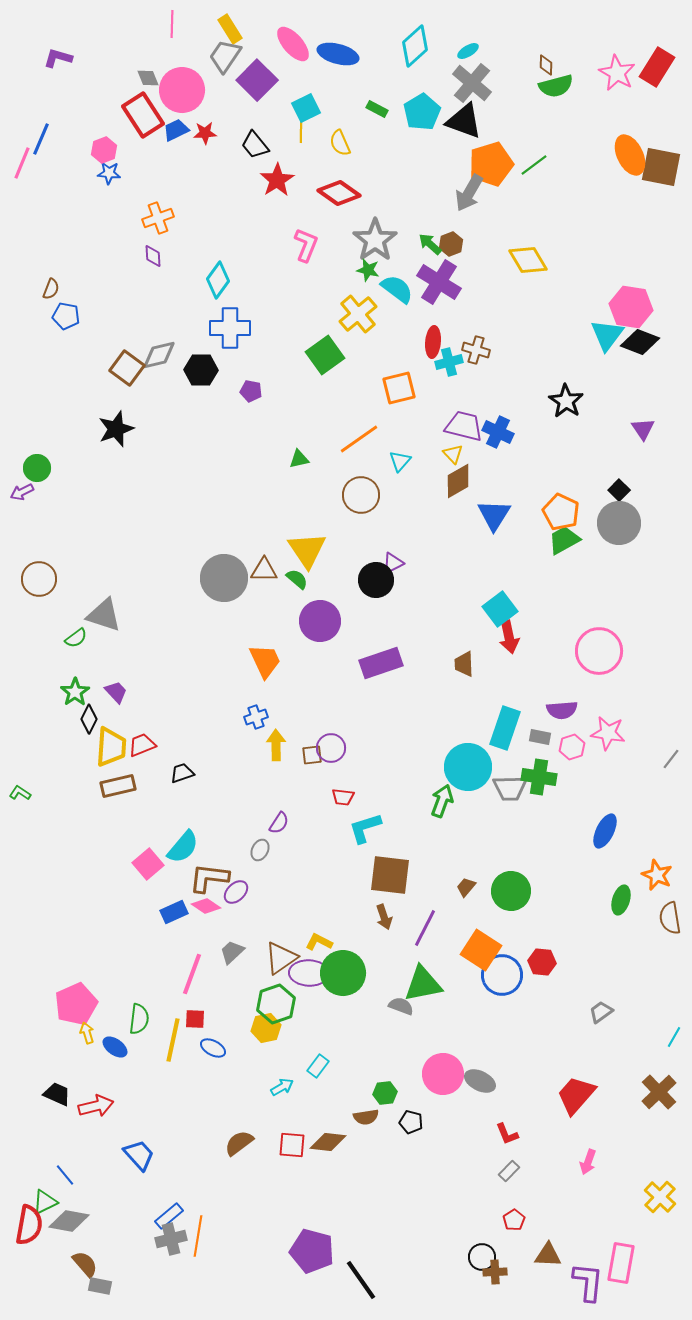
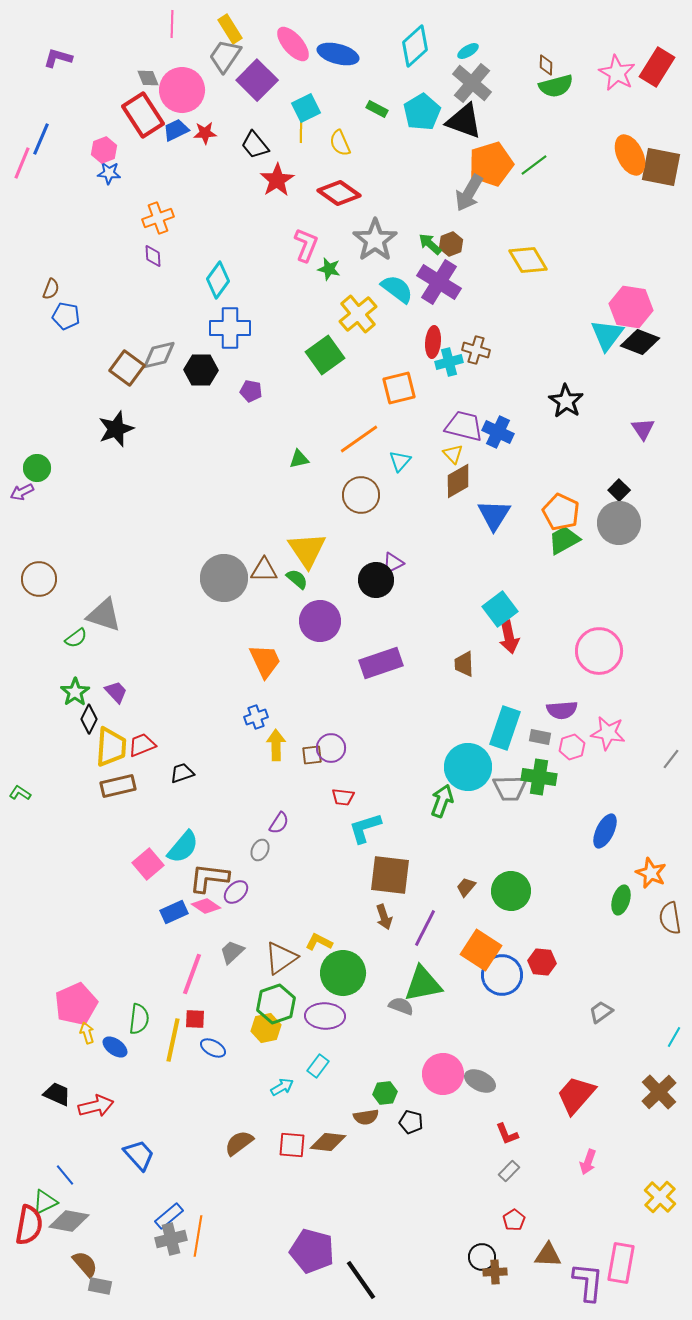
green star at (368, 270): moved 39 px left, 1 px up
orange star at (657, 875): moved 6 px left, 2 px up
purple ellipse at (309, 973): moved 16 px right, 43 px down
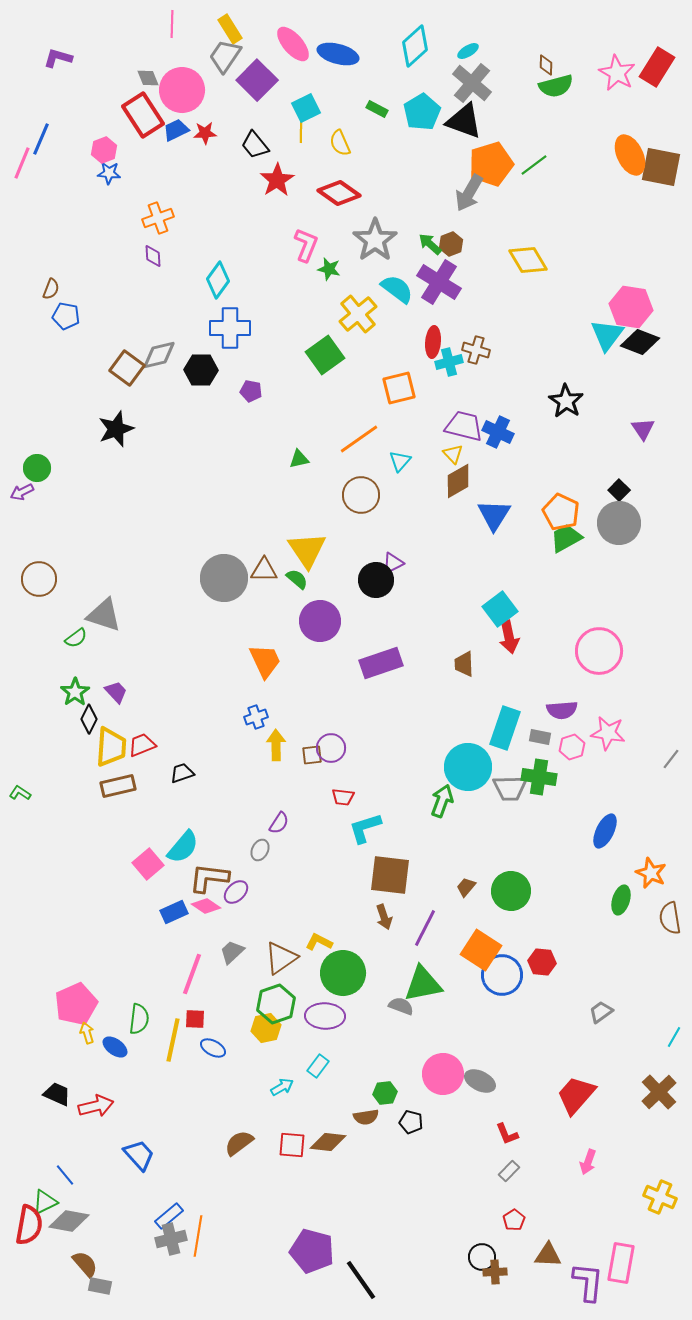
green trapezoid at (564, 540): moved 2 px right, 2 px up
yellow cross at (660, 1197): rotated 20 degrees counterclockwise
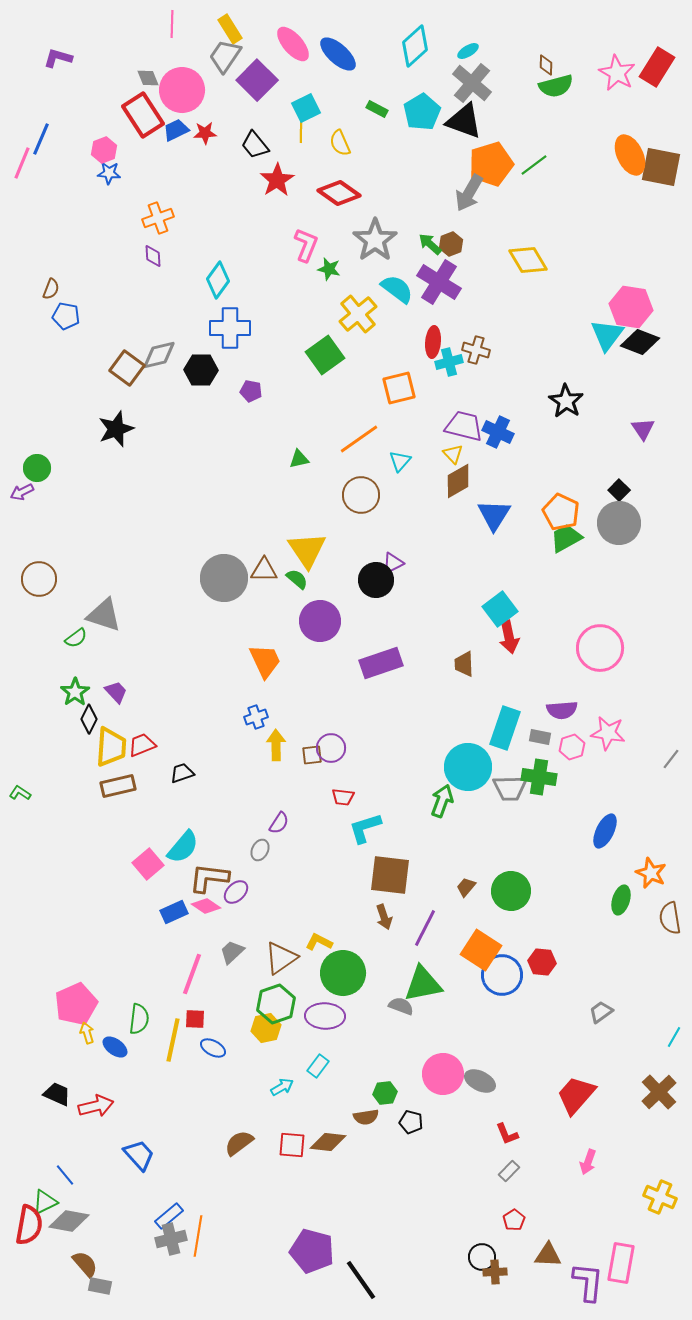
blue ellipse at (338, 54): rotated 27 degrees clockwise
pink circle at (599, 651): moved 1 px right, 3 px up
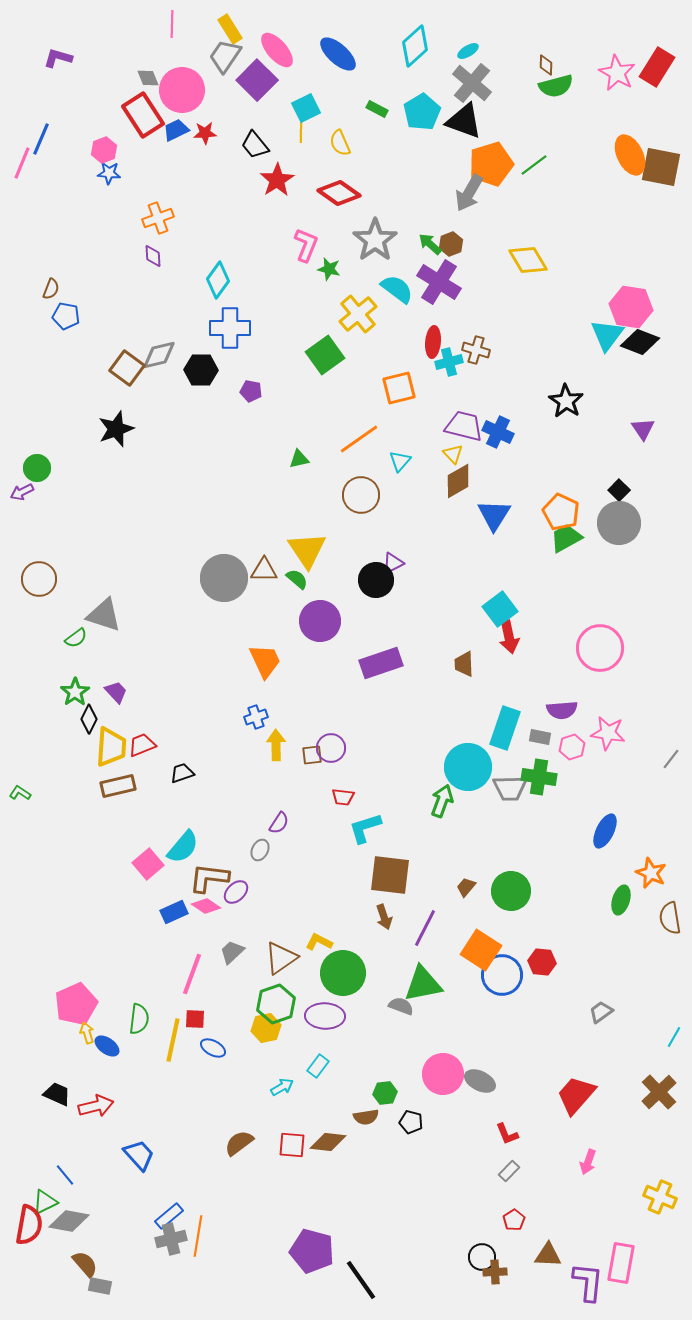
pink ellipse at (293, 44): moved 16 px left, 6 px down
blue ellipse at (115, 1047): moved 8 px left, 1 px up
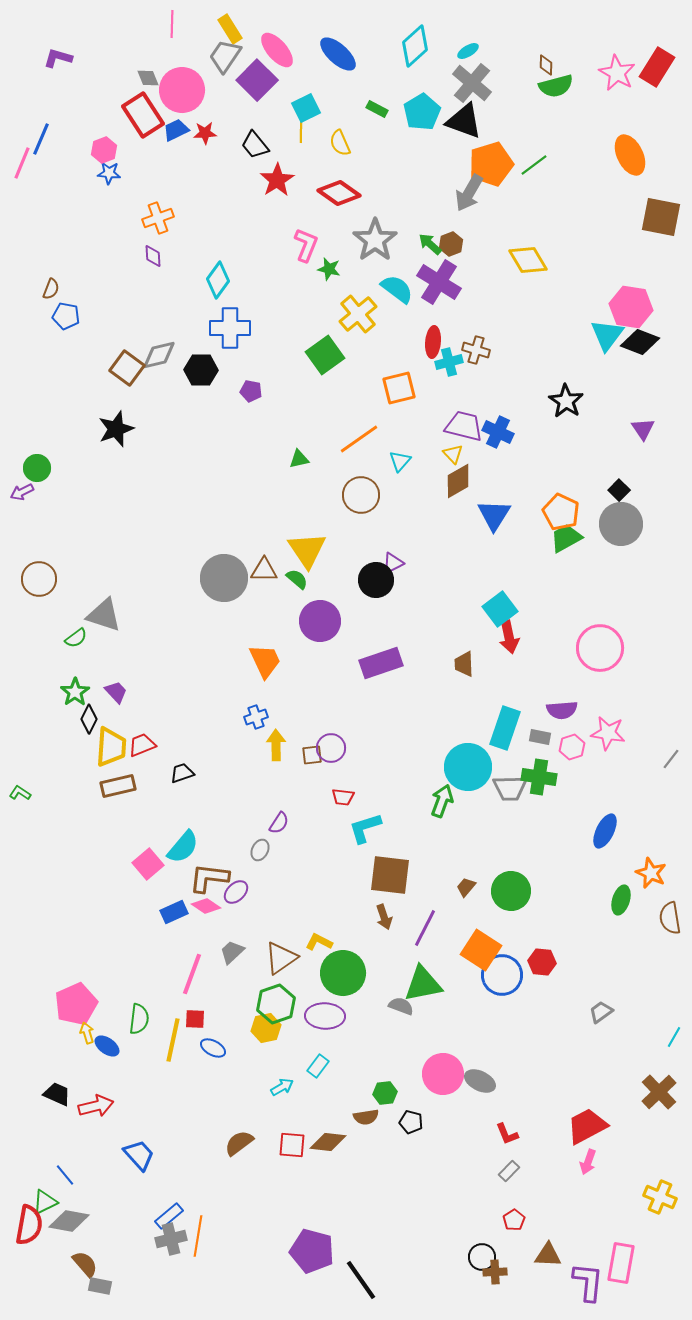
brown square at (661, 167): moved 50 px down
gray circle at (619, 523): moved 2 px right, 1 px down
red trapezoid at (576, 1095): moved 11 px right, 31 px down; rotated 21 degrees clockwise
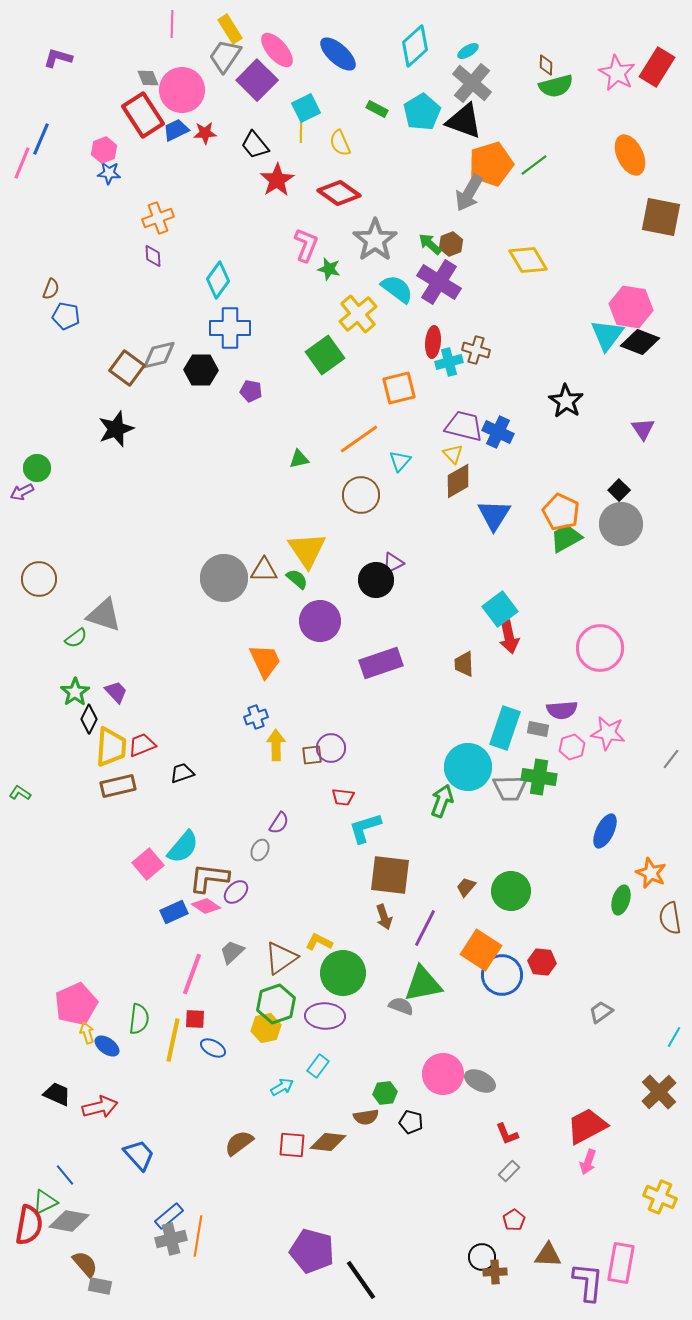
gray rectangle at (540, 737): moved 2 px left, 8 px up
red arrow at (96, 1106): moved 4 px right, 1 px down
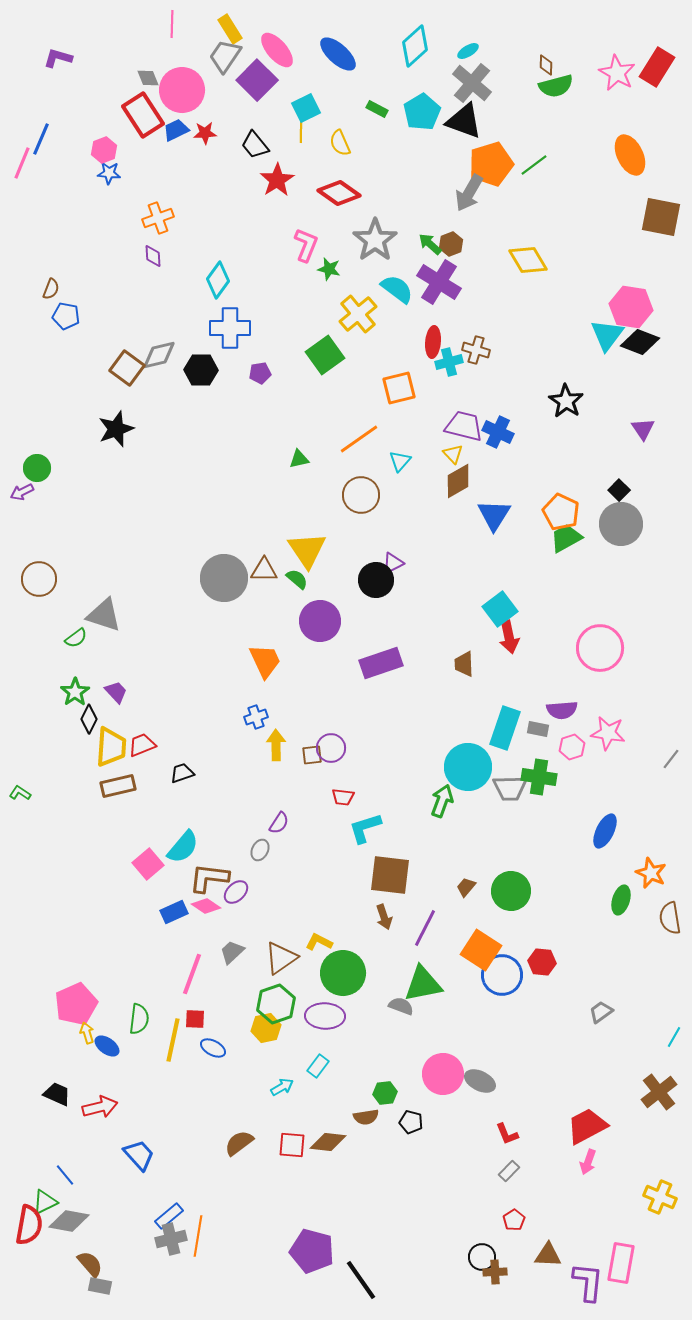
purple pentagon at (251, 391): moved 9 px right, 18 px up; rotated 20 degrees counterclockwise
brown cross at (659, 1092): rotated 6 degrees clockwise
brown semicircle at (85, 1264): moved 5 px right
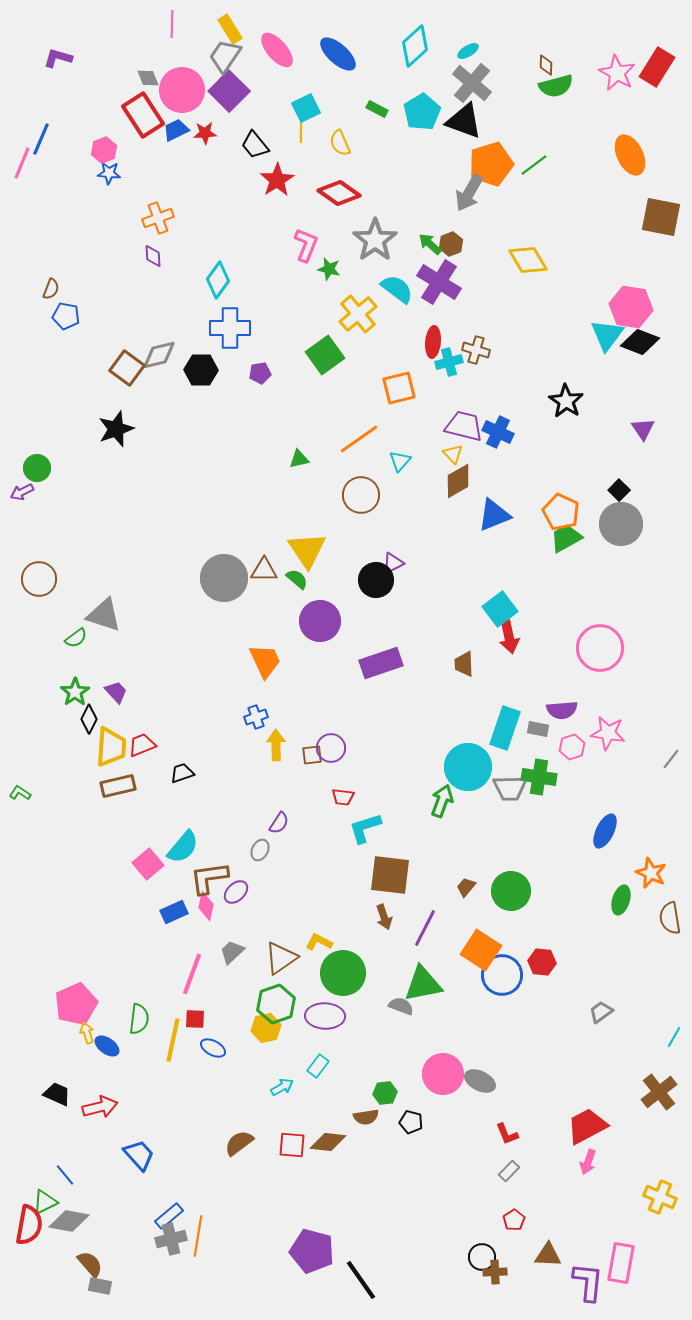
purple square at (257, 80): moved 28 px left, 11 px down
blue triangle at (494, 515): rotated 36 degrees clockwise
brown L-shape at (209, 878): rotated 15 degrees counterclockwise
pink diamond at (206, 906): rotated 68 degrees clockwise
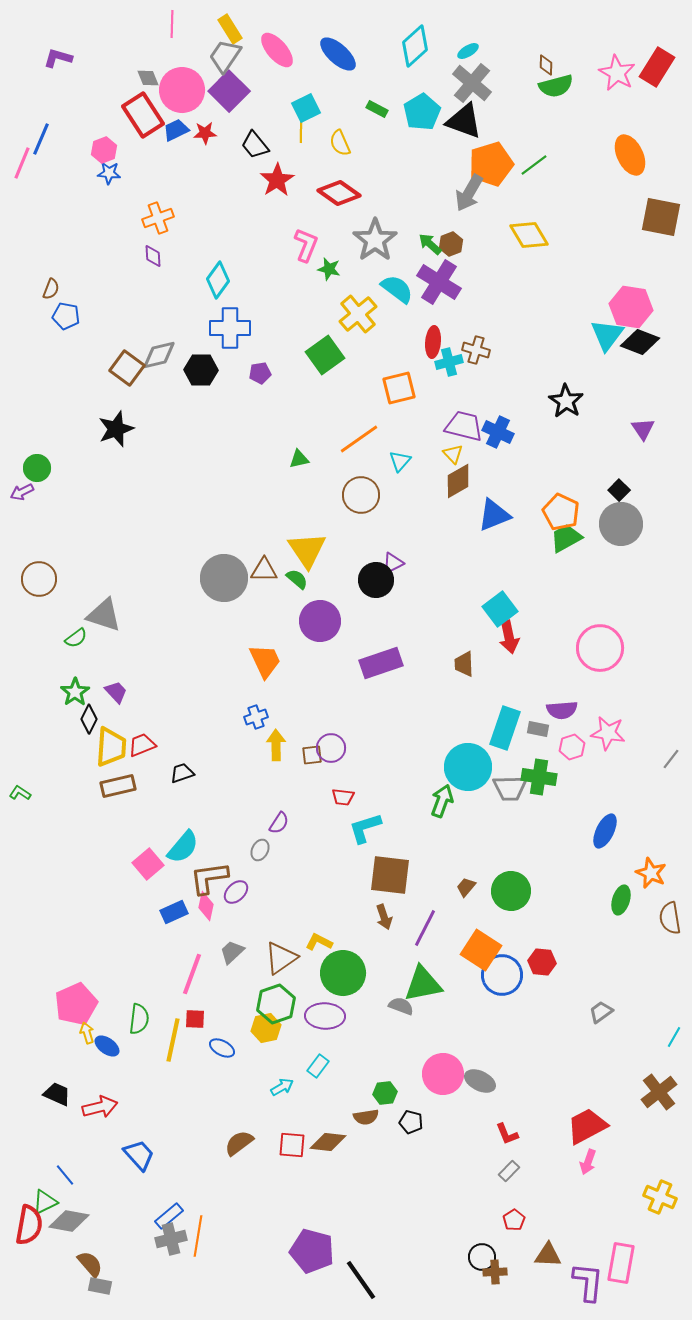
yellow diamond at (528, 260): moved 1 px right, 25 px up
blue ellipse at (213, 1048): moved 9 px right
